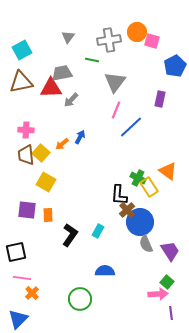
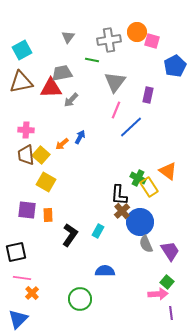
purple rectangle at (160, 99): moved 12 px left, 4 px up
yellow square at (41, 153): moved 2 px down
brown cross at (127, 210): moved 5 px left, 1 px down
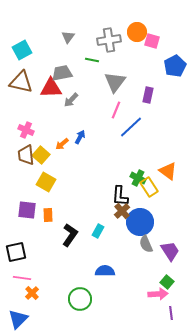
brown triangle at (21, 82): rotated 25 degrees clockwise
pink cross at (26, 130): rotated 21 degrees clockwise
black L-shape at (119, 195): moved 1 px right, 1 px down
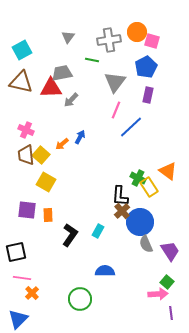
blue pentagon at (175, 66): moved 29 px left, 1 px down
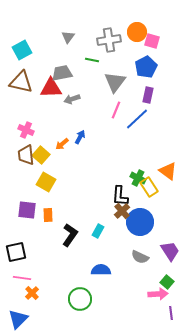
gray arrow at (71, 100): moved 1 px right, 1 px up; rotated 28 degrees clockwise
blue line at (131, 127): moved 6 px right, 8 px up
gray semicircle at (146, 244): moved 6 px left, 13 px down; rotated 42 degrees counterclockwise
blue semicircle at (105, 271): moved 4 px left, 1 px up
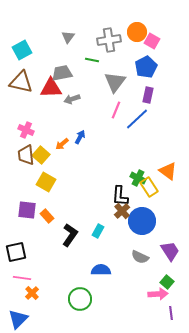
pink square at (152, 41): rotated 14 degrees clockwise
orange rectangle at (48, 215): moved 1 px left, 1 px down; rotated 40 degrees counterclockwise
blue circle at (140, 222): moved 2 px right, 1 px up
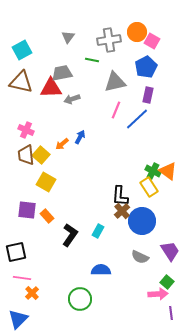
gray triangle at (115, 82): rotated 40 degrees clockwise
green cross at (138, 178): moved 15 px right, 7 px up
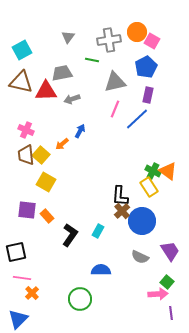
red triangle at (51, 88): moved 5 px left, 3 px down
pink line at (116, 110): moved 1 px left, 1 px up
blue arrow at (80, 137): moved 6 px up
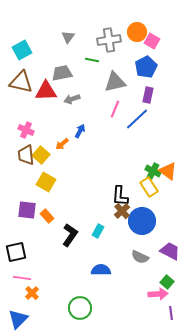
purple trapezoid at (170, 251): rotated 30 degrees counterclockwise
green circle at (80, 299): moved 9 px down
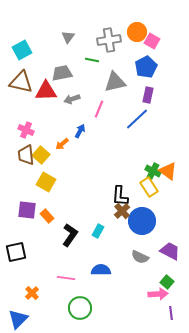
pink line at (115, 109): moved 16 px left
pink line at (22, 278): moved 44 px right
